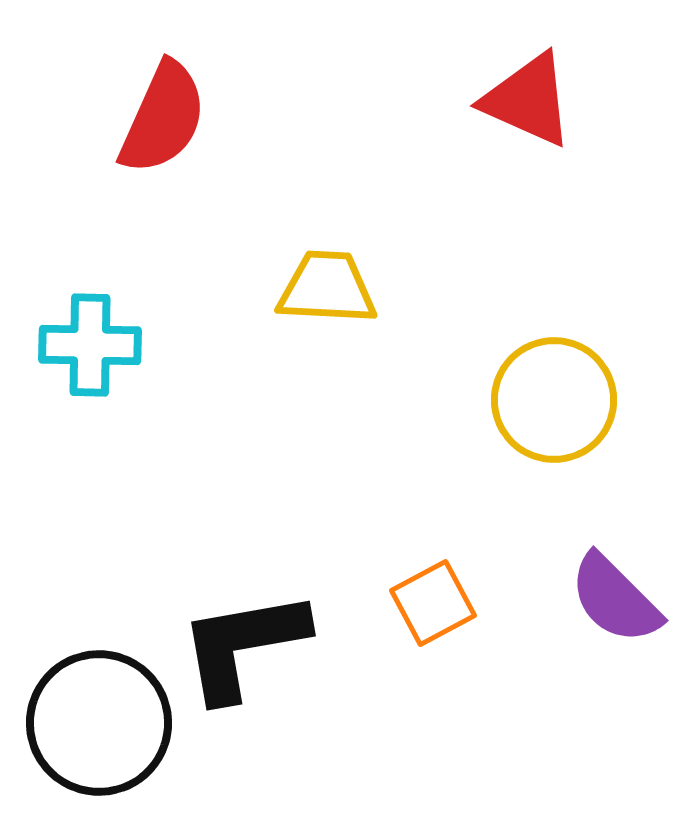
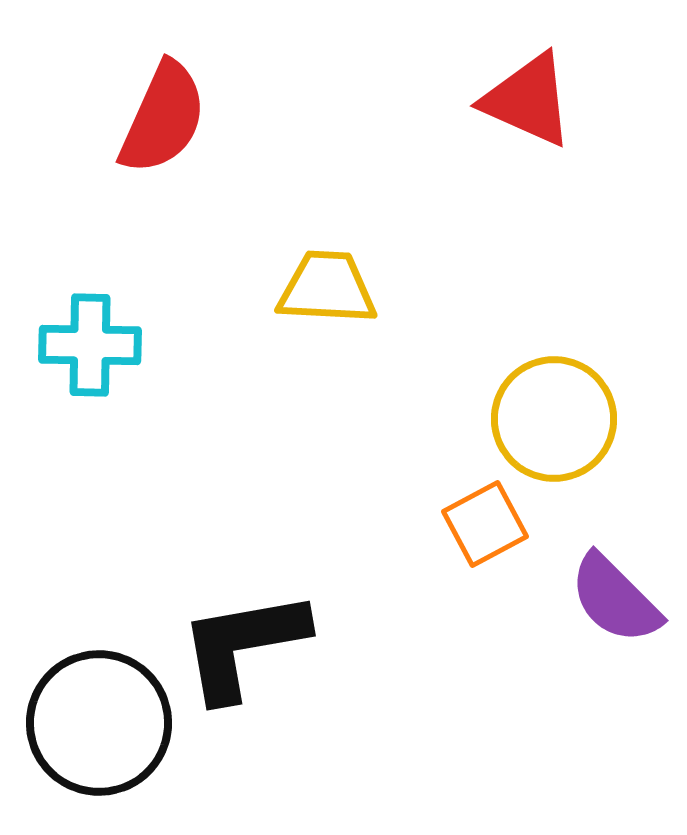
yellow circle: moved 19 px down
orange square: moved 52 px right, 79 px up
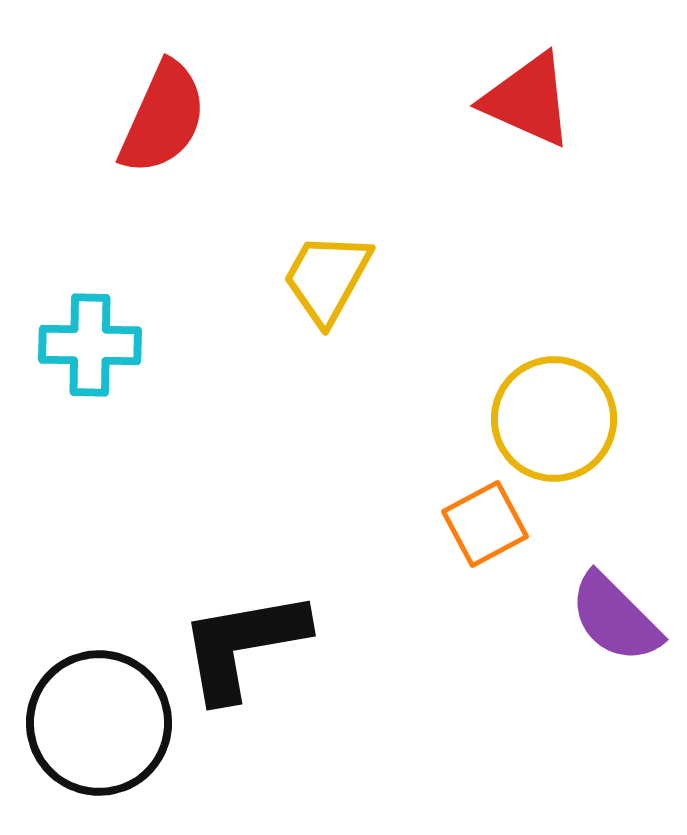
yellow trapezoid: moved 10 px up; rotated 64 degrees counterclockwise
purple semicircle: moved 19 px down
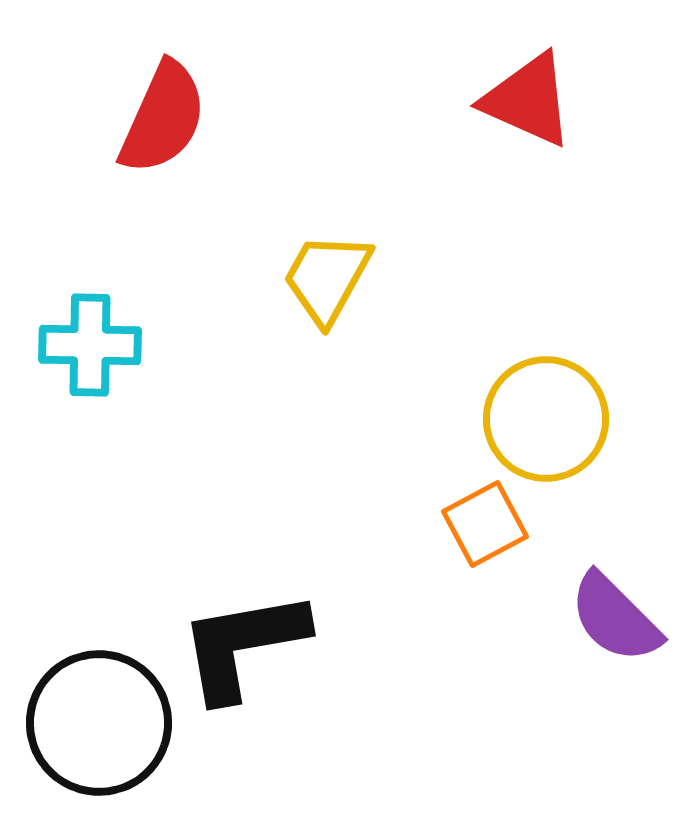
yellow circle: moved 8 px left
